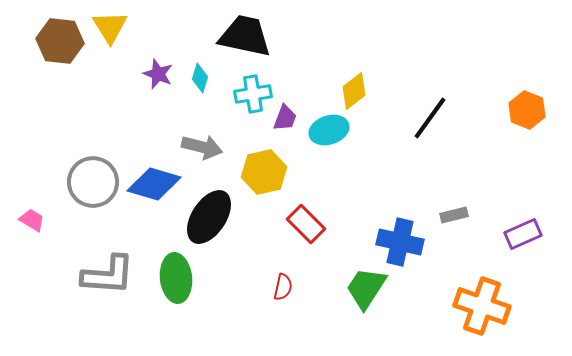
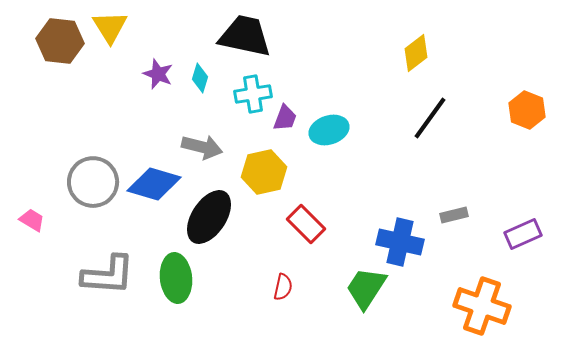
yellow diamond: moved 62 px right, 38 px up
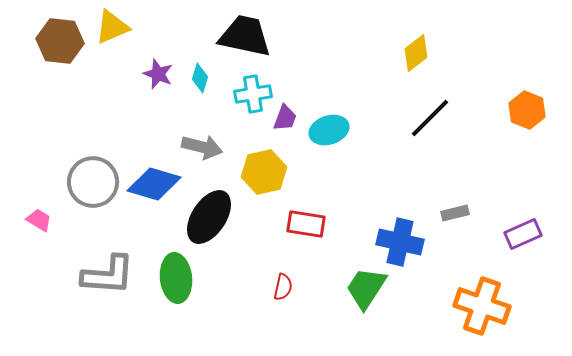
yellow triangle: moved 2 px right; rotated 39 degrees clockwise
black line: rotated 9 degrees clockwise
gray rectangle: moved 1 px right, 2 px up
pink trapezoid: moved 7 px right
red rectangle: rotated 36 degrees counterclockwise
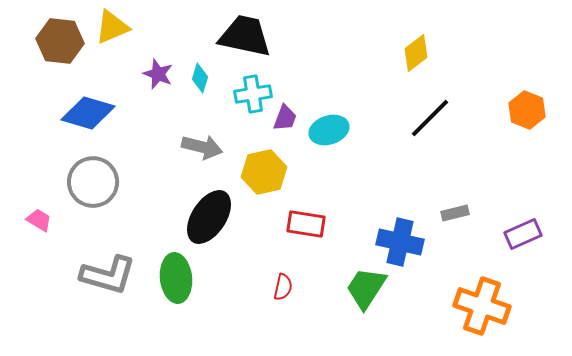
blue diamond: moved 66 px left, 71 px up
gray L-shape: rotated 12 degrees clockwise
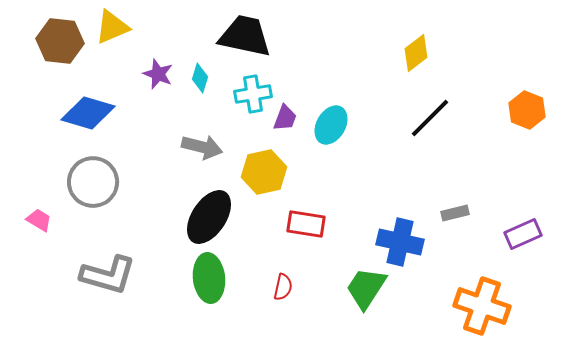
cyan ellipse: moved 2 px right, 5 px up; rotated 42 degrees counterclockwise
green ellipse: moved 33 px right
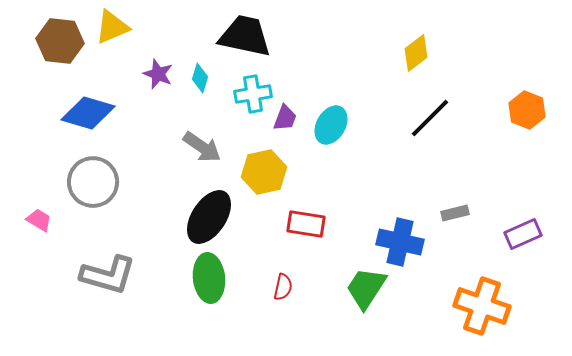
gray arrow: rotated 21 degrees clockwise
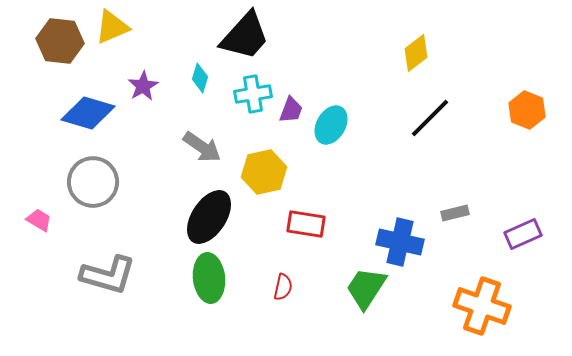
black trapezoid: rotated 120 degrees clockwise
purple star: moved 15 px left, 12 px down; rotated 20 degrees clockwise
purple trapezoid: moved 6 px right, 8 px up
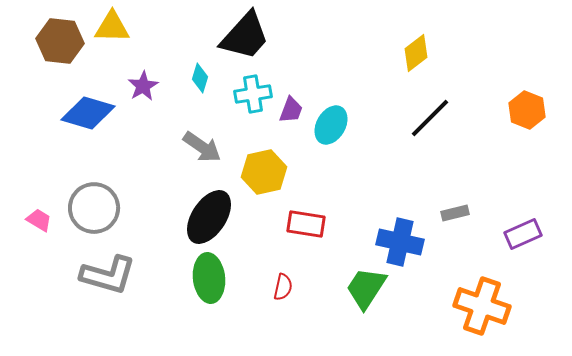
yellow triangle: rotated 24 degrees clockwise
gray circle: moved 1 px right, 26 px down
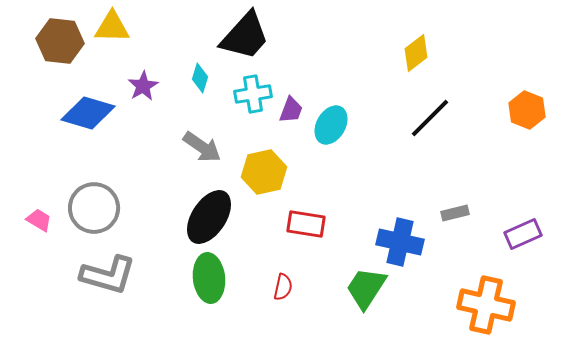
orange cross: moved 4 px right, 1 px up; rotated 6 degrees counterclockwise
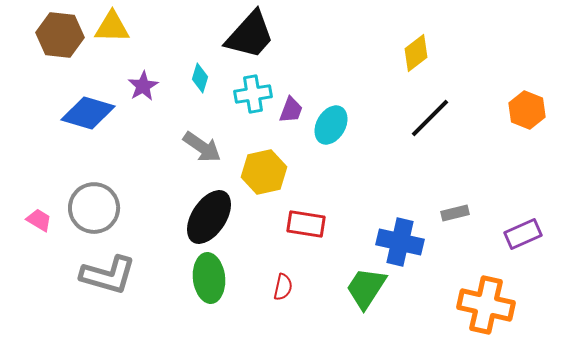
black trapezoid: moved 5 px right, 1 px up
brown hexagon: moved 6 px up
